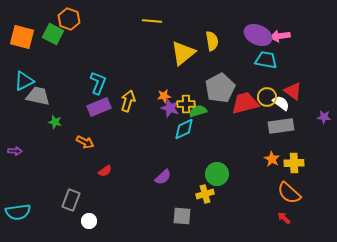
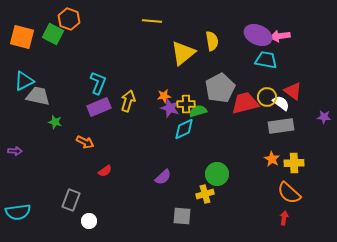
red arrow at (284, 218): rotated 56 degrees clockwise
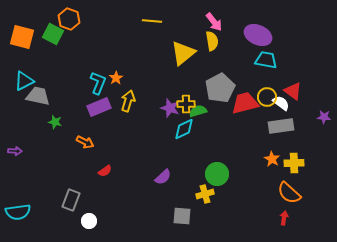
pink arrow at (280, 36): moved 66 px left, 14 px up; rotated 120 degrees counterclockwise
orange star at (164, 96): moved 48 px left, 18 px up; rotated 24 degrees counterclockwise
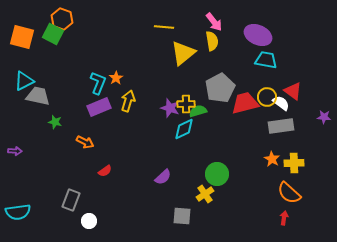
orange hexagon at (69, 19): moved 7 px left
yellow line at (152, 21): moved 12 px right, 6 px down
yellow cross at (205, 194): rotated 18 degrees counterclockwise
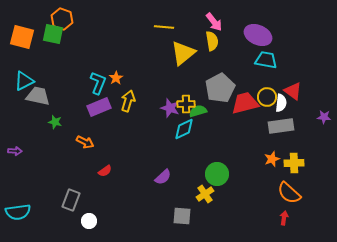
green square at (53, 34): rotated 15 degrees counterclockwise
white semicircle at (281, 103): rotated 60 degrees clockwise
orange star at (272, 159): rotated 21 degrees clockwise
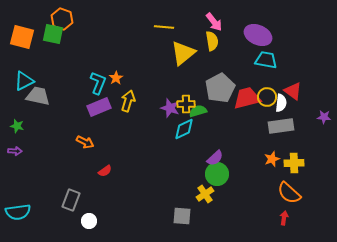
red trapezoid at (245, 103): moved 2 px right, 5 px up
green star at (55, 122): moved 38 px left, 4 px down
purple semicircle at (163, 177): moved 52 px right, 19 px up
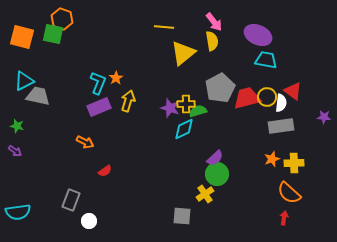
purple arrow at (15, 151): rotated 32 degrees clockwise
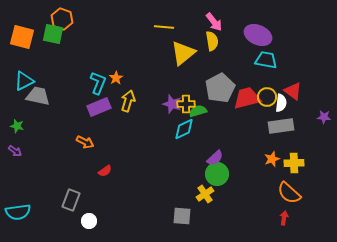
purple star at (170, 108): moved 2 px right, 4 px up
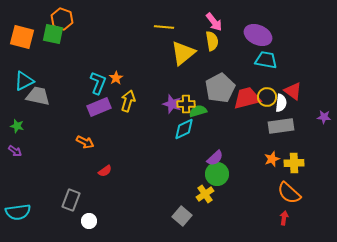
gray square at (182, 216): rotated 36 degrees clockwise
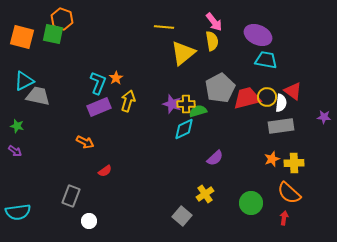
green circle at (217, 174): moved 34 px right, 29 px down
gray rectangle at (71, 200): moved 4 px up
